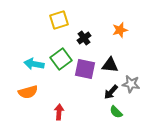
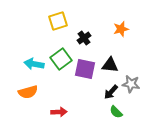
yellow square: moved 1 px left, 1 px down
orange star: moved 1 px right, 1 px up
red arrow: rotated 84 degrees clockwise
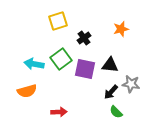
orange semicircle: moved 1 px left, 1 px up
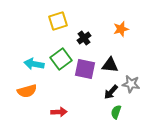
green semicircle: rotated 64 degrees clockwise
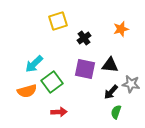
green square: moved 9 px left, 23 px down
cyan arrow: rotated 54 degrees counterclockwise
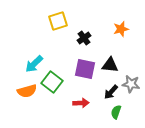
green square: rotated 15 degrees counterclockwise
red arrow: moved 22 px right, 9 px up
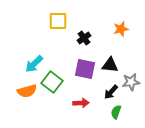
yellow square: rotated 18 degrees clockwise
gray star: moved 2 px up; rotated 18 degrees counterclockwise
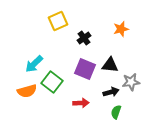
yellow square: rotated 24 degrees counterclockwise
purple square: rotated 10 degrees clockwise
black arrow: rotated 147 degrees counterclockwise
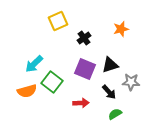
black triangle: rotated 24 degrees counterclockwise
gray star: rotated 12 degrees clockwise
black arrow: moved 2 px left; rotated 63 degrees clockwise
green semicircle: moved 1 px left, 2 px down; rotated 40 degrees clockwise
